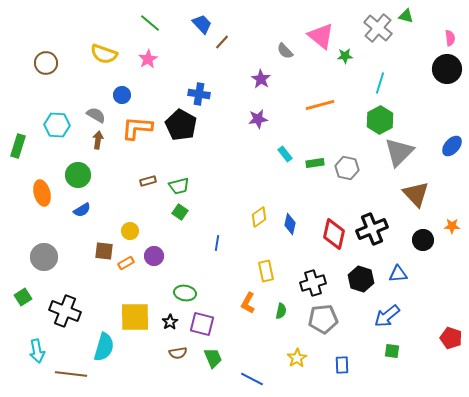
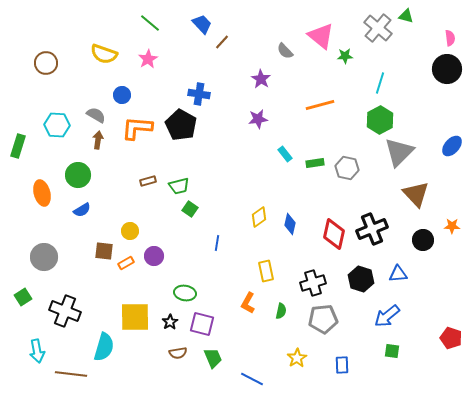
green square at (180, 212): moved 10 px right, 3 px up
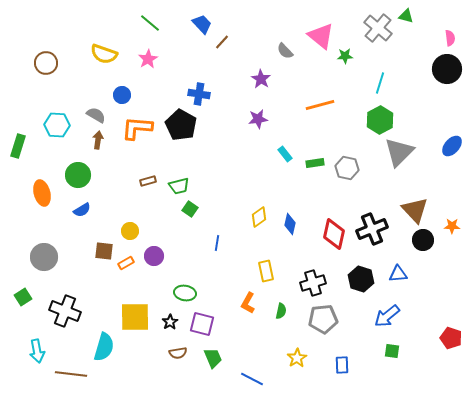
brown triangle at (416, 194): moved 1 px left, 16 px down
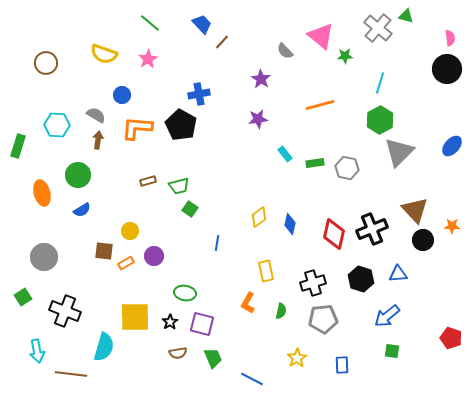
blue cross at (199, 94): rotated 20 degrees counterclockwise
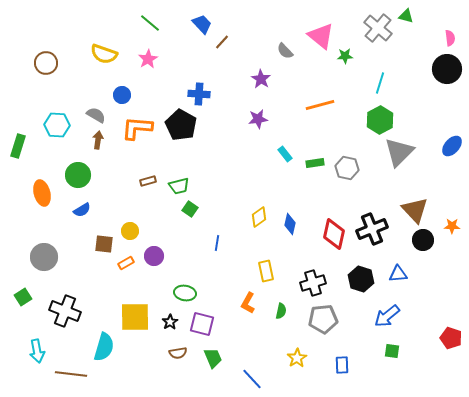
blue cross at (199, 94): rotated 15 degrees clockwise
brown square at (104, 251): moved 7 px up
blue line at (252, 379): rotated 20 degrees clockwise
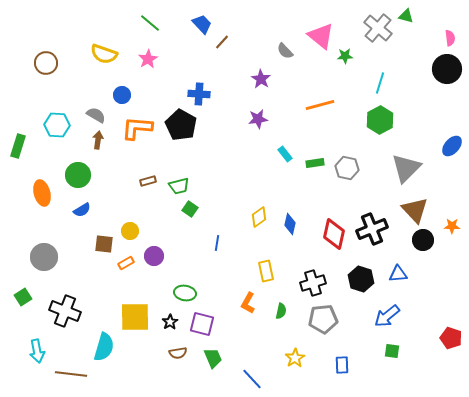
gray triangle at (399, 152): moved 7 px right, 16 px down
yellow star at (297, 358): moved 2 px left
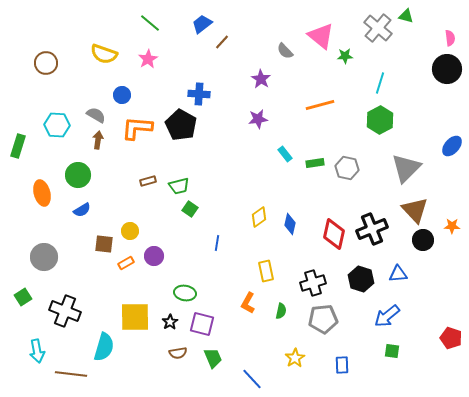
blue trapezoid at (202, 24): rotated 85 degrees counterclockwise
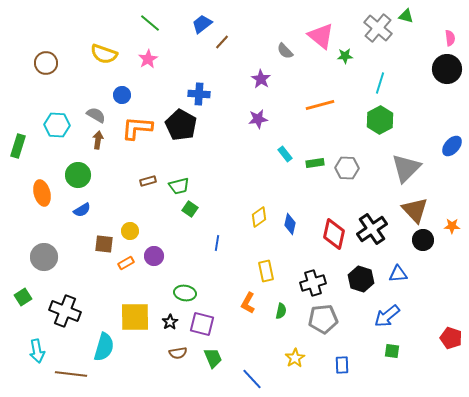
gray hexagon at (347, 168): rotated 10 degrees counterclockwise
black cross at (372, 229): rotated 12 degrees counterclockwise
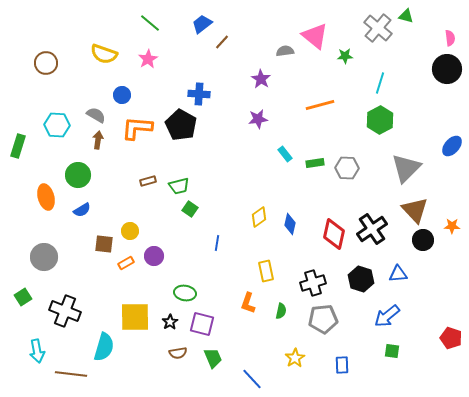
pink triangle at (321, 36): moved 6 px left
gray semicircle at (285, 51): rotated 126 degrees clockwise
orange ellipse at (42, 193): moved 4 px right, 4 px down
orange L-shape at (248, 303): rotated 10 degrees counterclockwise
